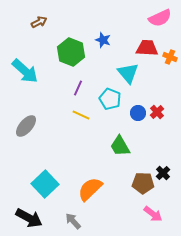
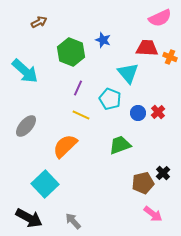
red cross: moved 1 px right
green trapezoid: moved 1 px up; rotated 100 degrees clockwise
brown pentagon: rotated 15 degrees counterclockwise
orange semicircle: moved 25 px left, 43 px up
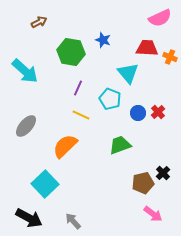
green hexagon: rotated 12 degrees counterclockwise
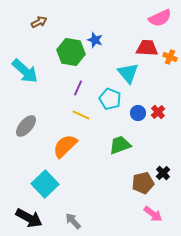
blue star: moved 8 px left
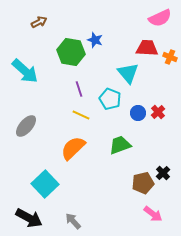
purple line: moved 1 px right, 1 px down; rotated 42 degrees counterclockwise
orange semicircle: moved 8 px right, 2 px down
